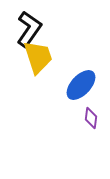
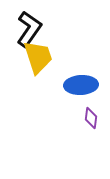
blue ellipse: rotated 44 degrees clockwise
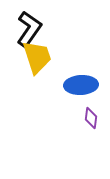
yellow trapezoid: moved 1 px left
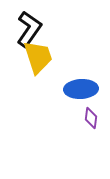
yellow trapezoid: moved 1 px right
blue ellipse: moved 4 px down
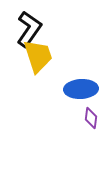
yellow trapezoid: moved 1 px up
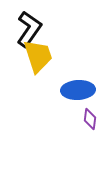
blue ellipse: moved 3 px left, 1 px down
purple diamond: moved 1 px left, 1 px down
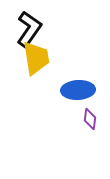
yellow trapezoid: moved 2 px left, 2 px down; rotated 9 degrees clockwise
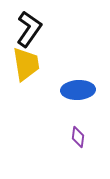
yellow trapezoid: moved 10 px left, 6 px down
purple diamond: moved 12 px left, 18 px down
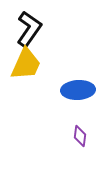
yellow trapezoid: rotated 33 degrees clockwise
purple diamond: moved 2 px right, 1 px up
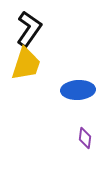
yellow trapezoid: rotated 6 degrees counterclockwise
purple diamond: moved 5 px right, 2 px down
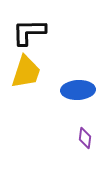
black L-shape: moved 3 px down; rotated 126 degrees counterclockwise
yellow trapezoid: moved 8 px down
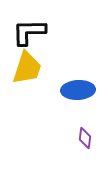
yellow trapezoid: moved 1 px right, 4 px up
